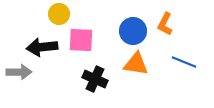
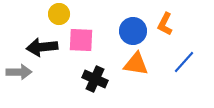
blue line: rotated 70 degrees counterclockwise
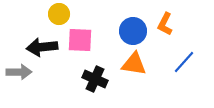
pink square: moved 1 px left
orange triangle: moved 2 px left
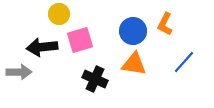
pink square: rotated 20 degrees counterclockwise
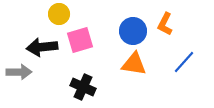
black cross: moved 12 px left, 8 px down
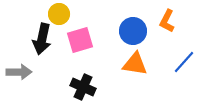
orange L-shape: moved 2 px right, 3 px up
black arrow: moved 8 px up; rotated 72 degrees counterclockwise
orange triangle: moved 1 px right
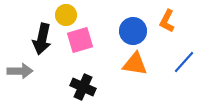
yellow circle: moved 7 px right, 1 px down
gray arrow: moved 1 px right, 1 px up
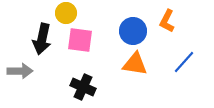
yellow circle: moved 2 px up
pink square: rotated 24 degrees clockwise
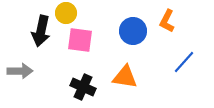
black arrow: moved 1 px left, 8 px up
orange triangle: moved 10 px left, 13 px down
